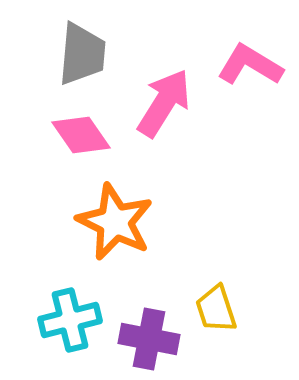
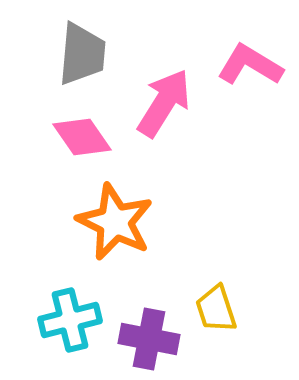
pink diamond: moved 1 px right, 2 px down
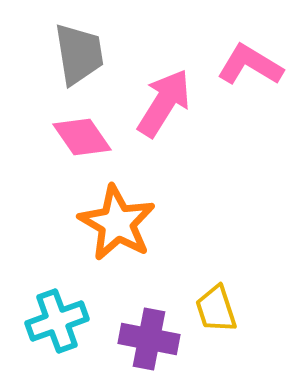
gray trapezoid: moved 3 px left; rotated 14 degrees counterclockwise
orange star: moved 2 px right, 1 px down; rotated 4 degrees clockwise
cyan cross: moved 13 px left, 1 px down; rotated 6 degrees counterclockwise
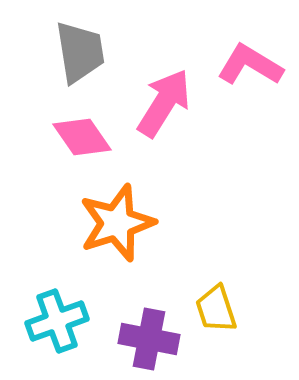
gray trapezoid: moved 1 px right, 2 px up
orange star: rotated 24 degrees clockwise
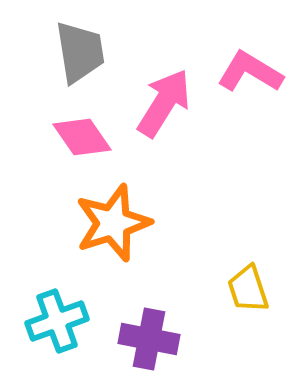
pink L-shape: moved 7 px down
orange star: moved 4 px left
yellow trapezoid: moved 32 px right, 20 px up
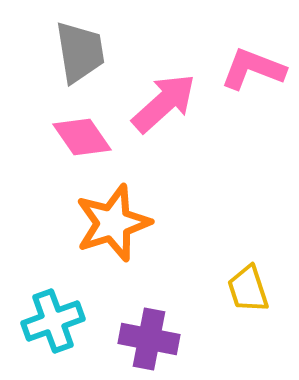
pink L-shape: moved 3 px right, 3 px up; rotated 10 degrees counterclockwise
pink arrow: rotated 16 degrees clockwise
cyan cross: moved 4 px left
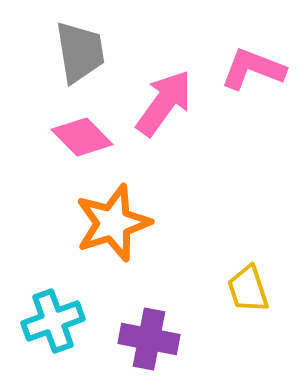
pink arrow: rotated 12 degrees counterclockwise
pink diamond: rotated 10 degrees counterclockwise
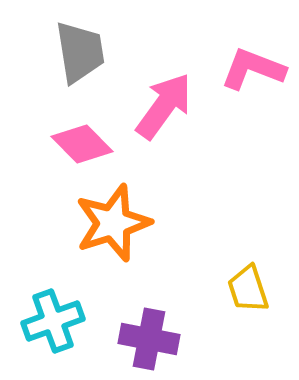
pink arrow: moved 3 px down
pink diamond: moved 7 px down
